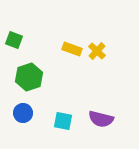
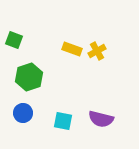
yellow cross: rotated 18 degrees clockwise
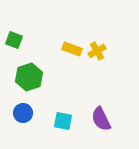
purple semicircle: rotated 50 degrees clockwise
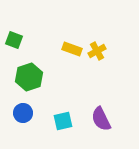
cyan square: rotated 24 degrees counterclockwise
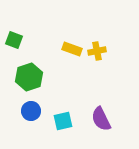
yellow cross: rotated 18 degrees clockwise
blue circle: moved 8 px right, 2 px up
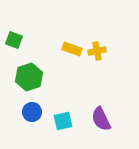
blue circle: moved 1 px right, 1 px down
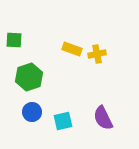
green square: rotated 18 degrees counterclockwise
yellow cross: moved 3 px down
purple semicircle: moved 2 px right, 1 px up
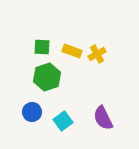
green square: moved 28 px right, 7 px down
yellow rectangle: moved 2 px down
yellow cross: rotated 18 degrees counterclockwise
green hexagon: moved 18 px right
cyan square: rotated 24 degrees counterclockwise
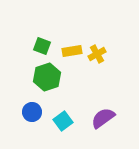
green square: moved 1 px up; rotated 18 degrees clockwise
yellow rectangle: rotated 30 degrees counterclockwise
purple semicircle: rotated 80 degrees clockwise
